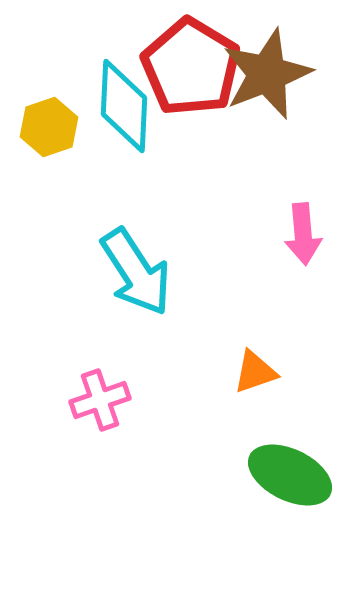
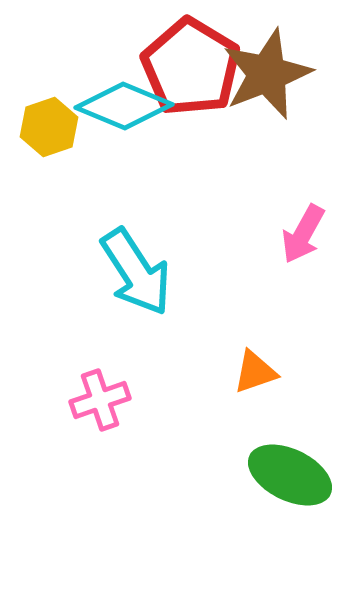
cyan diamond: rotated 70 degrees counterclockwise
pink arrow: rotated 34 degrees clockwise
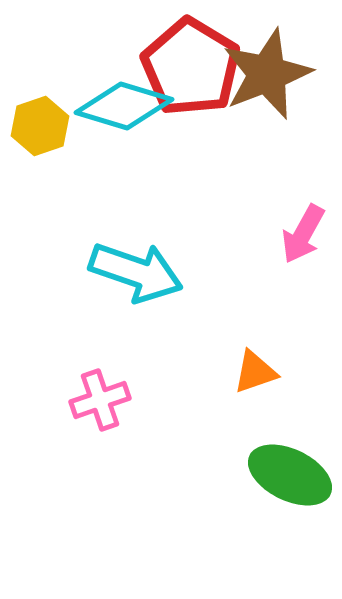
cyan diamond: rotated 6 degrees counterclockwise
yellow hexagon: moved 9 px left, 1 px up
cyan arrow: rotated 38 degrees counterclockwise
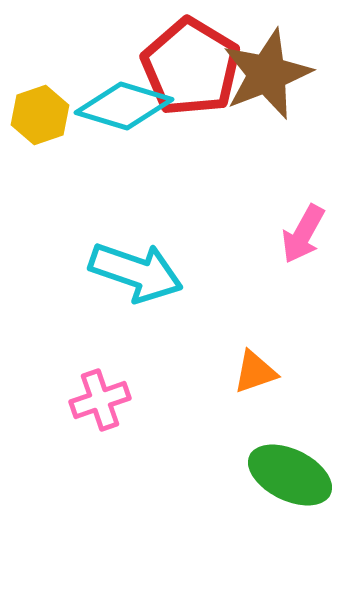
yellow hexagon: moved 11 px up
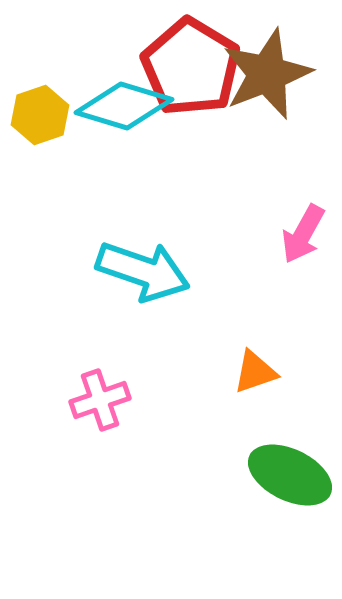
cyan arrow: moved 7 px right, 1 px up
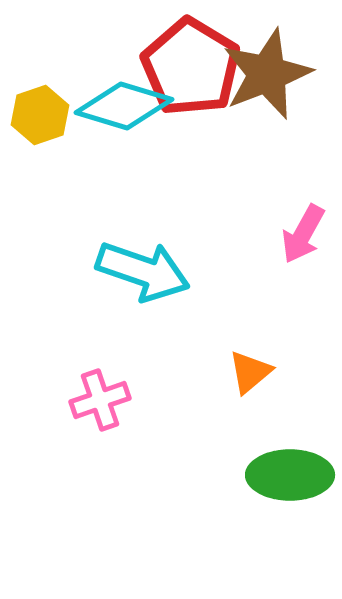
orange triangle: moved 5 px left; rotated 21 degrees counterclockwise
green ellipse: rotated 26 degrees counterclockwise
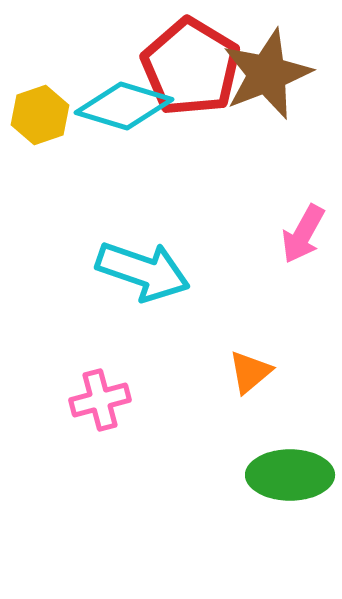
pink cross: rotated 4 degrees clockwise
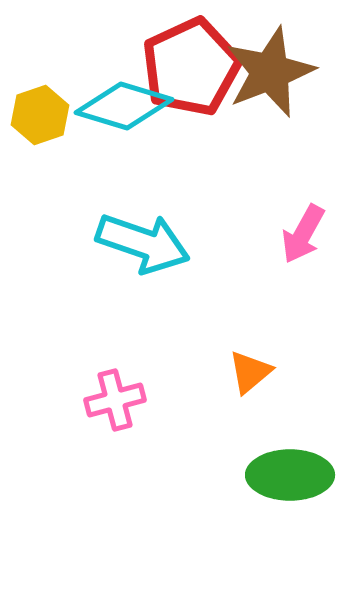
red pentagon: rotated 16 degrees clockwise
brown star: moved 3 px right, 2 px up
cyan arrow: moved 28 px up
pink cross: moved 15 px right
